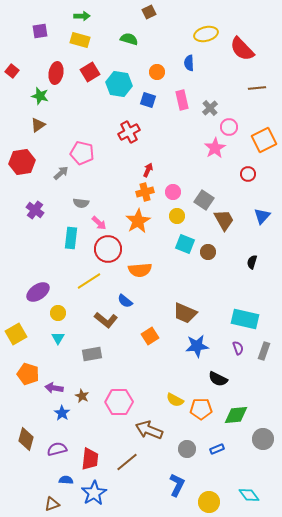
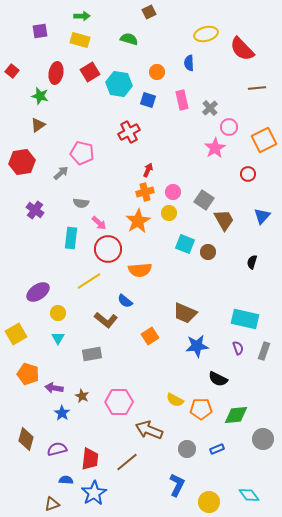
yellow circle at (177, 216): moved 8 px left, 3 px up
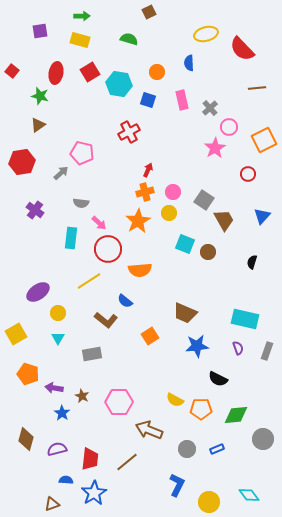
gray rectangle at (264, 351): moved 3 px right
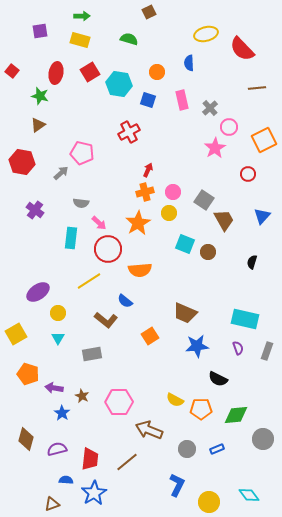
red hexagon at (22, 162): rotated 20 degrees clockwise
orange star at (138, 221): moved 2 px down
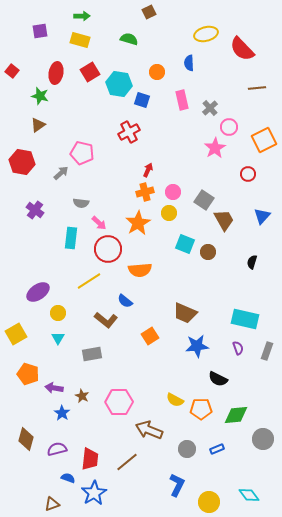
blue square at (148, 100): moved 6 px left
blue semicircle at (66, 480): moved 2 px right, 2 px up; rotated 16 degrees clockwise
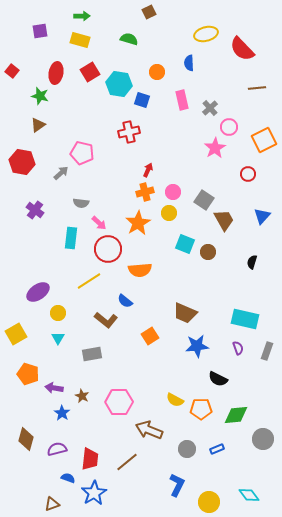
red cross at (129, 132): rotated 15 degrees clockwise
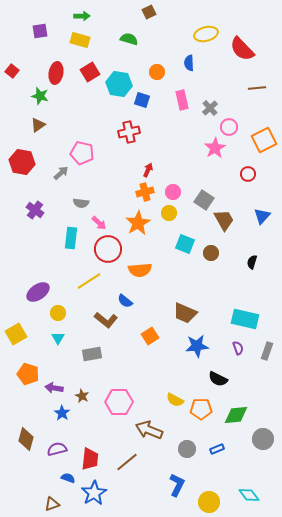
brown circle at (208, 252): moved 3 px right, 1 px down
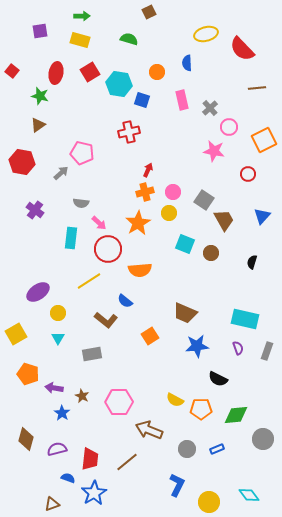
blue semicircle at (189, 63): moved 2 px left
pink star at (215, 148): moved 1 px left, 3 px down; rotated 30 degrees counterclockwise
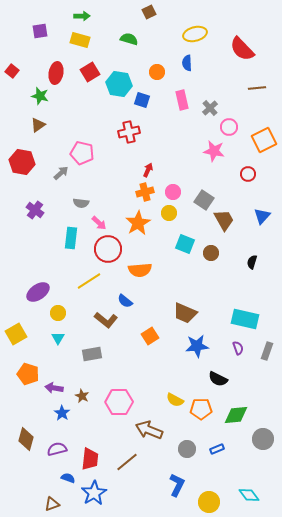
yellow ellipse at (206, 34): moved 11 px left
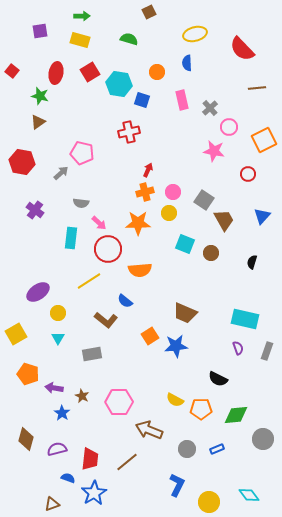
brown triangle at (38, 125): moved 3 px up
orange star at (138, 223): rotated 30 degrees clockwise
blue star at (197, 346): moved 21 px left
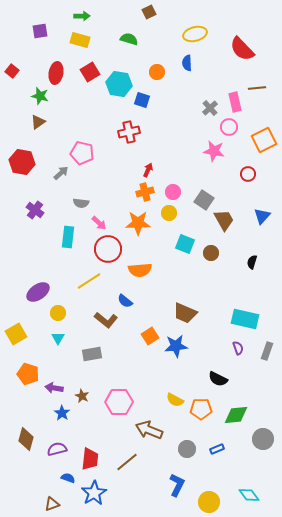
pink rectangle at (182, 100): moved 53 px right, 2 px down
cyan rectangle at (71, 238): moved 3 px left, 1 px up
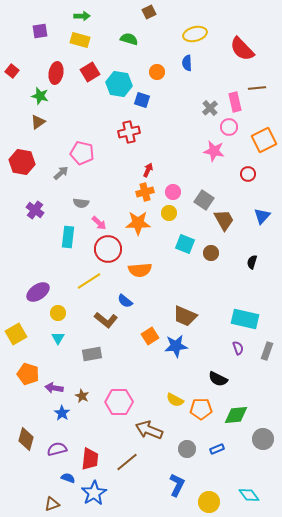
brown trapezoid at (185, 313): moved 3 px down
